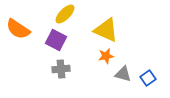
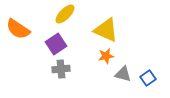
purple square: moved 4 px down; rotated 30 degrees clockwise
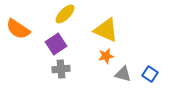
blue square: moved 2 px right, 4 px up; rotated 21 degrees counterclockwise
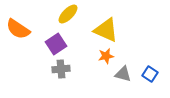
yellow ellipse: moved 3 px right
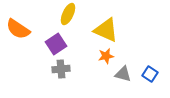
yellow ellipse: rotated 20 degrees counterclockwise
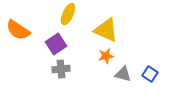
orange semicircle: moved 1 px down
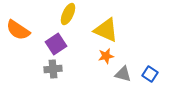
gray cross: moved 8 px left
